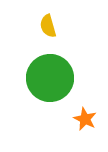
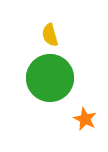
yellow semicircle: moved 2 px right, 9 px down
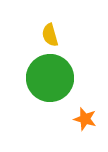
orange star: rotated 10 degrees counterclockwise
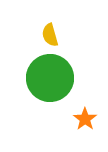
orange star: rotated 20 degrees clockwise
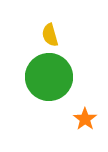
green circle: moved 1 px left, 1 px up
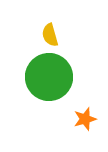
orange star: rotated 20 degrees clockwise
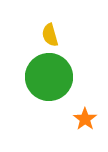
orange star: rotated 20 degrees counterclockwise
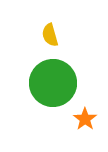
green circle: moved 4 px right, 6 px down
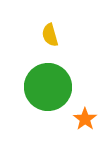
green circle: moved 5 px left, 4 px down
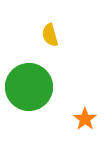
green circle: moved 19 px left
